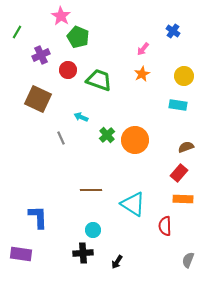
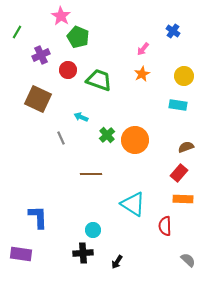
brown line: moved 16 px up
gray semicircle: rotated 112 degrees clockwise
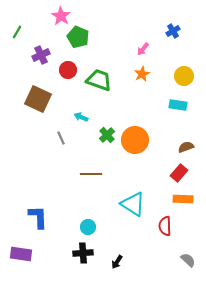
blue cross: rotated 24 degrees clockwise
cyan circle: moved 5 px left, 3 px up
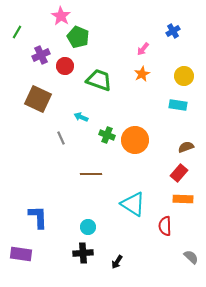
red circle: moved 3 px left, 4 px up
green cross: rotated 28 degrees counterclockwise
gray semicircle: moved 3 px right, 3 px up
